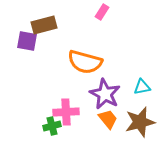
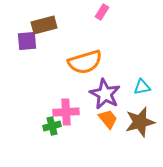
purple square: rotated 15 degrees counterclockwise
orange semicircle: rotated 32 degrees counterclockwise
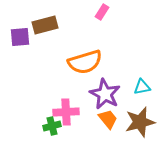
brown rectangle: moved 1 px right
purple square: moved 7 px left, 4 px up
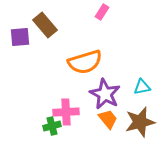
brown rectangle: rotated 65 degrees clockwise
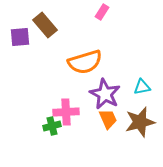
orange trapezoid: rotated 15 degrees clockwise
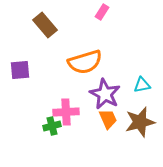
purple square: moved 33 px down
cyan triangle: moved 2 px up
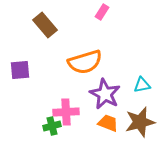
orange trapezoid: moved 4 px down; rotated 45 degrees counterclockwise
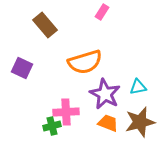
purple square: moved 2 px right, 2 px up; rotated 30 degrees clockwise
cyan triangle: moved 4 px left, 2 px down
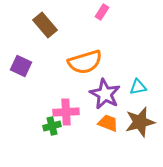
purple square: moved 1 px left, 2 px up
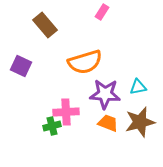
purple star: rotated 24 degrees counterclockwise
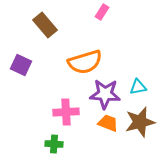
purple square: moved 1 px up
green cross: moved 2 px right, 18 px down; rotated 18 degrees clockwise
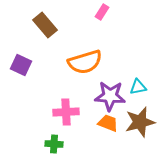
purple star: moved 5 px right, 2 px down
